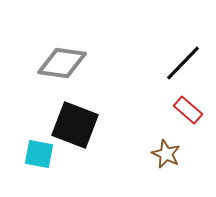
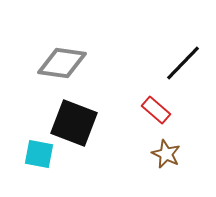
red rectangle: moved 32 px left
black square: moved 1 px left, 2 px up
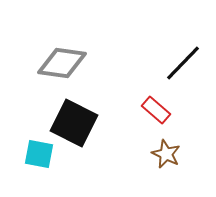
black square: rotated 6 degrees clockwise
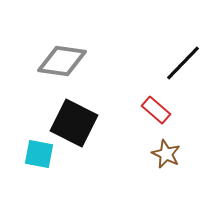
gray diamond: moved 2 px up
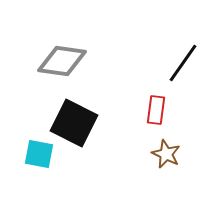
black line: rotated 9 degrees counterclockwise
red rectangle: rotated 56 degrees clockwise
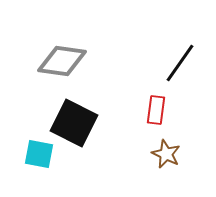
black line: moved 3 px left
